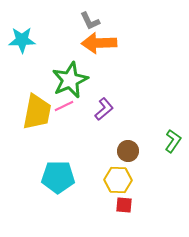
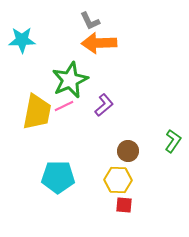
purple L-shape: moved 4 px up
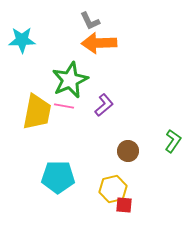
pink line: rotated 36 degrees clockwise
yellow hexagon: moved 5 px left, 9 px down; rotated 16 degrees counterclockwise
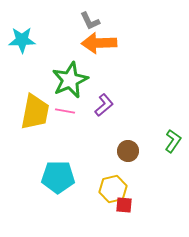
pink line: moved 1 px right, 5 px down
yellow trapezoid: moved 2 px left
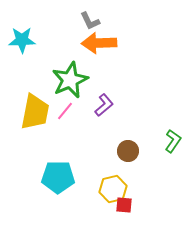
pink line: rotated 60 degrees counterclockwise
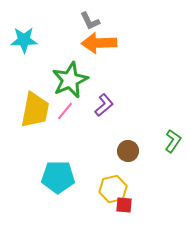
cyan star: moved 2 px right
yellow trapezoid: moved 2 px up
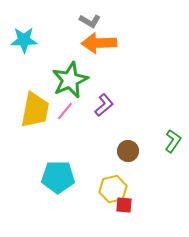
gray L-shape: rotated 35 degrees counterclockwise
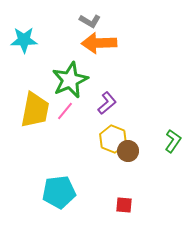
purple L-shape: moved 3 px right, 2 px up
cyan pentagon: moved 1 px right, 15 px down; rotated 8 degrees counterclockwise
yellow hexagon: moved 50 px up; rotated 24 degrees counterclockwise
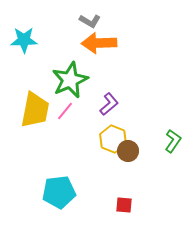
purple L-shape: moved 2 px right, 1 px down
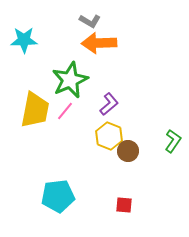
yellow hexagon: moved 4 px left, 3 px up
cyan pentagon: moved 1 px left, 4 px down
